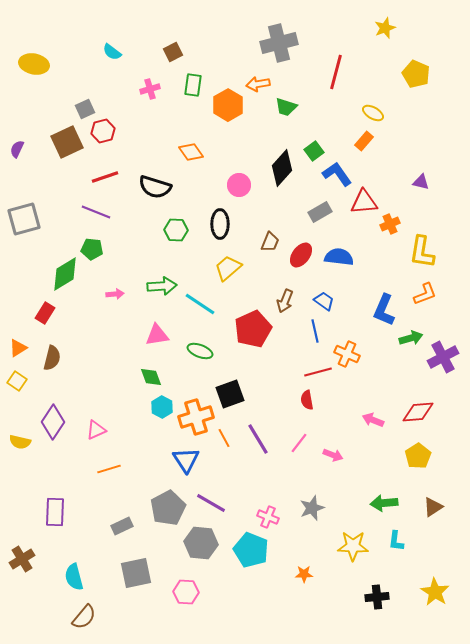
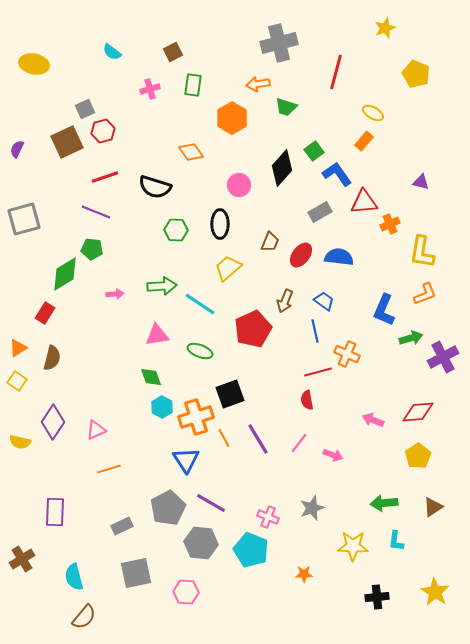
orange hexagon at (228, 105): moved 4 px right, 13 px down
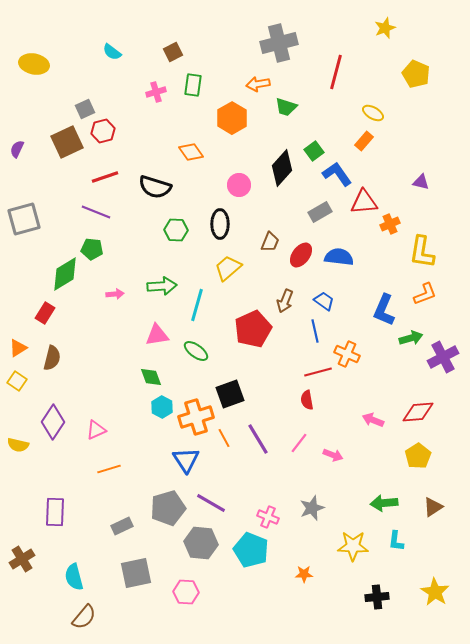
pink cross at (150, 89): moved 6 px right, 3 px down
cyan line at (200, 304): moved 3 px left, 1 px down; rotated 72 degrees clockwise
green ellipse at (200, 351): moved 4 px left; rotated 15 degrees clockwise
yellow semicircle at (20, 442): moved 2 px left, 3 px down
gray pentagon at (168, 508): rotated 12 degrees clockwise
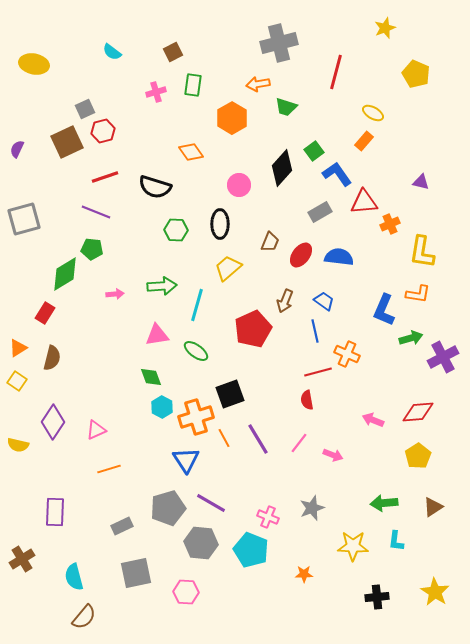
orange L-shape at (425, 294): moved 7 px left; rotated 30 degrees clockwise
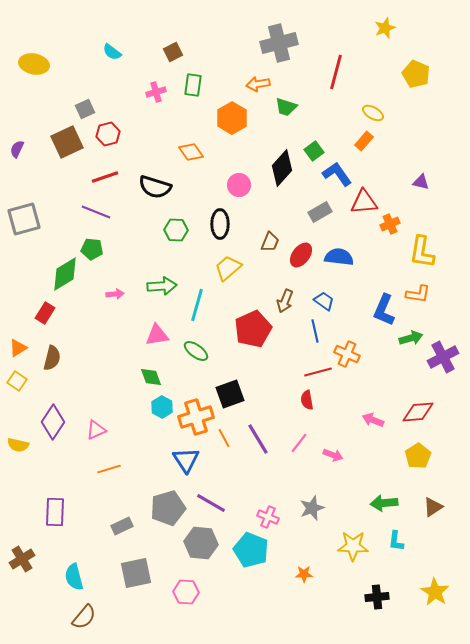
red hexagon at (103, 131): moved 5 px right, 3 px down
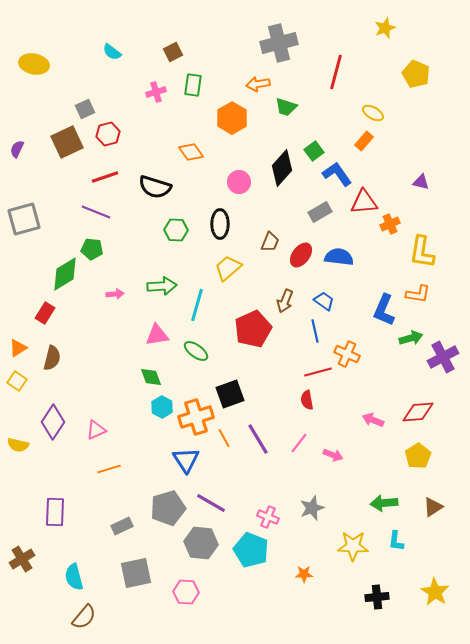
pink circle at (239, 185): moved 3 px up
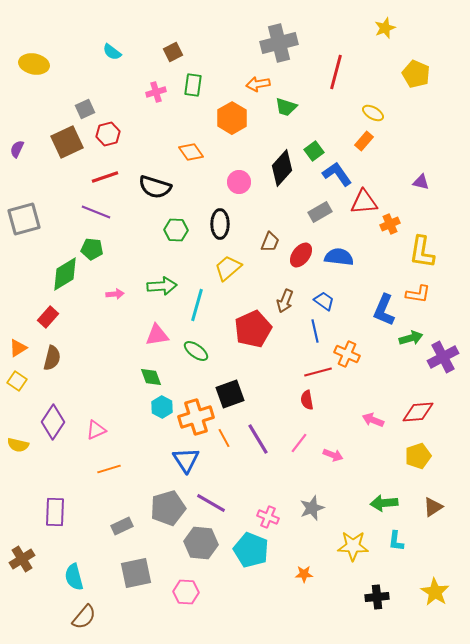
red rectangle at (45, 313): moved 3 px right, 4 px down; rotated 10 degrees clockwise
yellow pentagon at (418, 456): rotated 15 degrees clockwise
